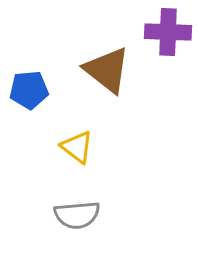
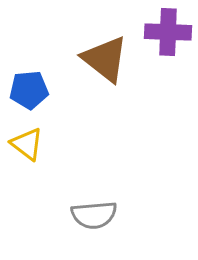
brown triangle: moved 2 px left, 11 px up
yellow triangle: moved 50 px left, 3 px up
gray semicircle: moved 17 px right
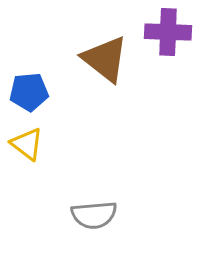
blue pentagon: moved 2 px down
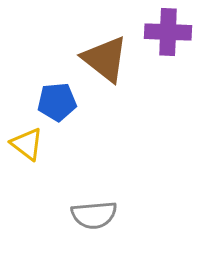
blue pentagon: moved 28 px right, 10 px down
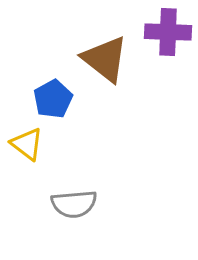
blue pentagon: moved 4 px left, 3 px up; rotated 24 degrees counterclockwise
gray semicircle: moved 20 px left, 11 px up
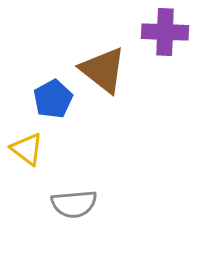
purple cross: moved 3 px left
brown triangle: moved 2 px left, 11 px down
yellow triangle: moved 5 px down
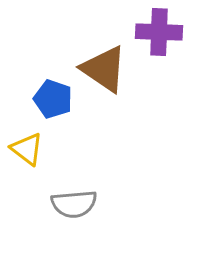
purple cross: moved 6 px left
brown triangle: moved 1 px right, 1 px up; rotated 4 degrees counterclockwise
blue pentagon: rotated 24 degrees counterclockwise
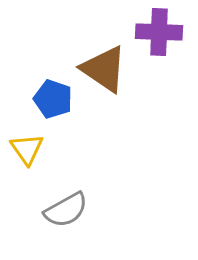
yellow triangle: rotated 18 degrees clockwise
gray semicircle: moved 8 px left, 6 px down; rotated 24 degrees counterclockwise
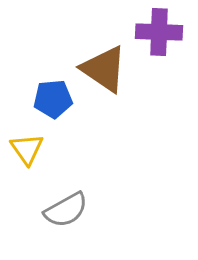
blue pentagon: rotated 24 degrees counterclockwise
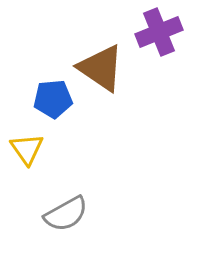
purple cross: rotated 24 degrees counterclockwise
brown triangle: moved 3 px left, 1 px up
gray semicircle: moved 4 px down
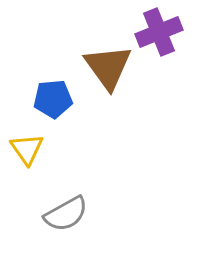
brown triangle: moved 7 px right, 1 px up; rotated 20 degrees clockwise
